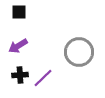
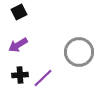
black square: rotated 28 degrees counterclockwise
purple arrow: moved 1 px up
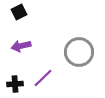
purple arrow: moved 3 px right, 1 px down; rotated 18 degrees clockwise
black cross: moved 5 px left, 9 px down
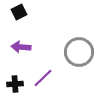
purple arrow: moved 1 px down; rotated 18 degrees clockwise
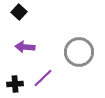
black square: rotated 21 degrees counterclockwise
purple arrow: moved 4 px right
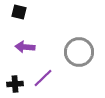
black square: rotated 28 degrees counterclockwise
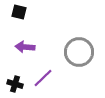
black cross: rotated 21 degrees clockwise
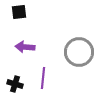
black square: rotated 21 degrees counterclockwise
purple line: rotated 40 degrees counterclockwise
